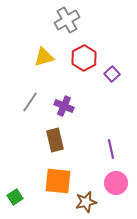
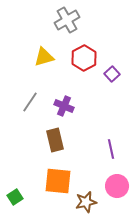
pink circle: moved 1 px right, 3 px down
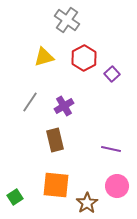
gray cross: rotated 25 degrees counterclockwise
purple cross: rotated 36 degrees clockwise
purple line: rotated 66 degrees counterclockwise
orange square: moved 2 px left, 4 px down
brown star: moved 1 px right, 1 px down; rotated 20 degrees counterclockwise
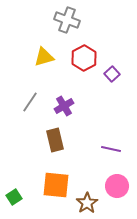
gray cross: rotated 15 degrees counterclockwise
green square: moved 1 px left
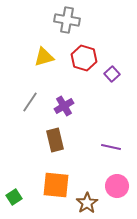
gray cross: rotated 10 degrees counterclockwise
red hexagon: rotated 15 degrees counterclockwise
purple line: moved 2 px up
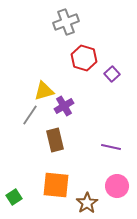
gray cross: moved 1 px left, 2 px down; rotated 30 degrees counterclockwise
yellow triangle: moved 34 px down
gray line: moved 13 px down
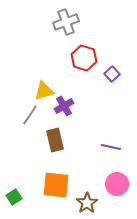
pink circle: moved 2 px up
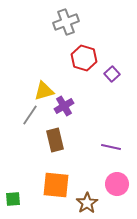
green square: moved 1 px left, 2 px down; rotated 28 degrees clockwise
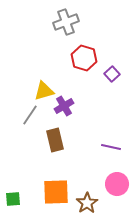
orange square: moved 7 px down; rotated 8 degrees counterclockwise
